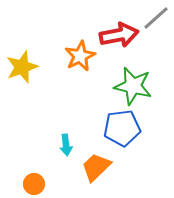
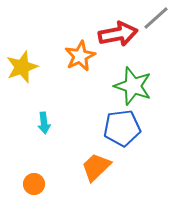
red arrow: moved 1 px left, 1 px up
green star: rotated 6 degrees clockwise
cyan arrow: moved 22 px left, 22 px up
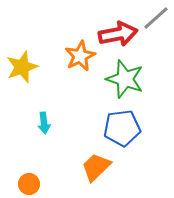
green star: moved 8 px left, 7 px up
orange circle: moved 5 px left
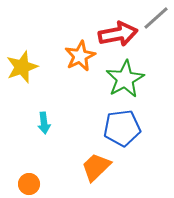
green star: rotated 24 degrees clockwise
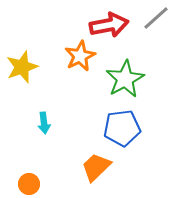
red arrow: moved 9 px left, 9 px up
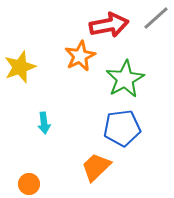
yellow star: moved 2 px left
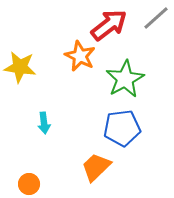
red arrow: rotated 27 degrees counterclockwise
orange star: rotated 20 degrees counterclockwise
yellow star: rotated 28 degrees clockwise
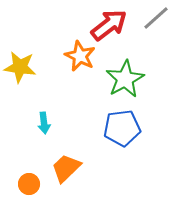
orange trapezoid: moved 30 px left, 1 px down
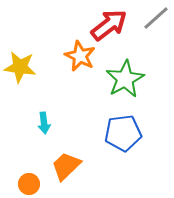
blue pentagon: moved 1 px right, 5 px down
orange trapezoid: moved 2 px up
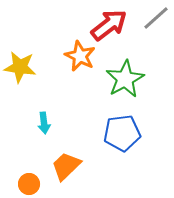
blue pentagon: moved 1 px left
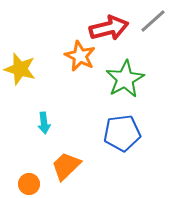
gray line: moved 3 px left, 3 px down
red arrow: moved 3 px down; rotated 24 degrees clockwise
yellow star: moved 2 px down; rotated 8 degrees clockwise
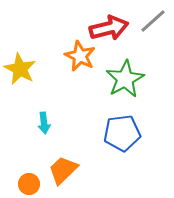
yellow star: rotated 12 degrees clockwise
orange trapezoid: moved 3 px left, 4 px down
